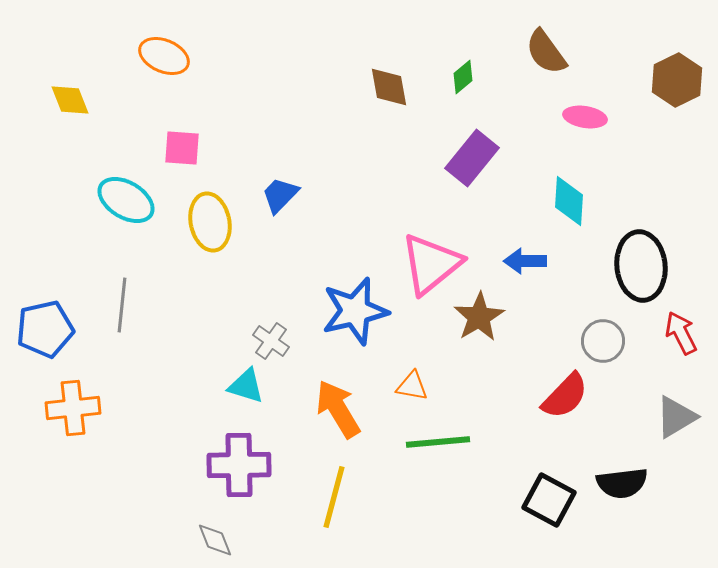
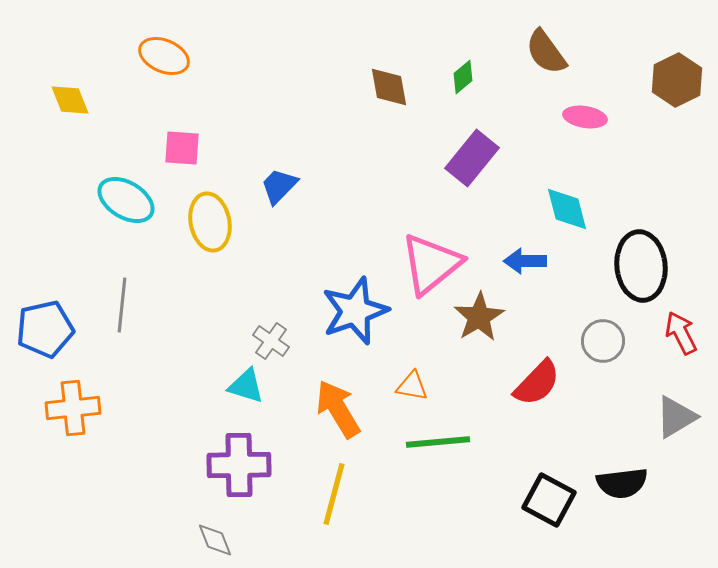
blue trapezoid: moved 1 px left, 9 px up
cyan diamond: moved 2 px left, 8 px down; rotated 18 degrees counterclockwise
blue star: rotated 6 degrees counterclockwise
red semicircle: moved 28 px left, 13 px up
yellow line: moved 3 px up
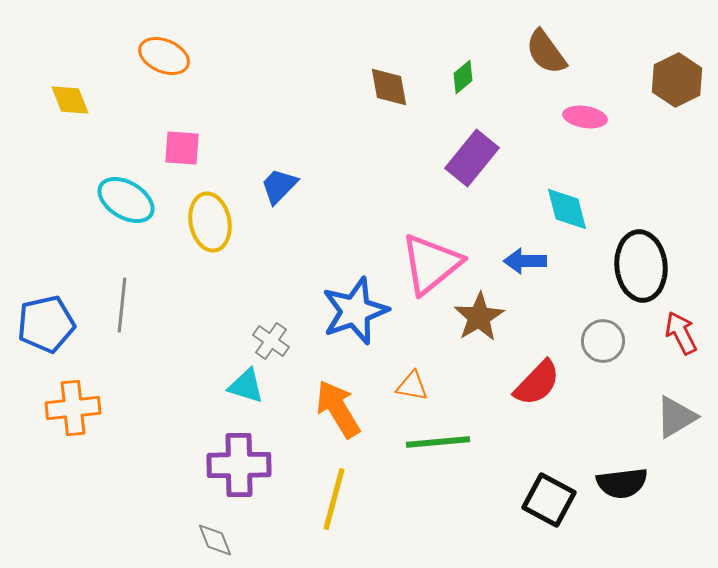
blue pentagon: moved 1 px right, 5 px up
yellow line: moved 5 px down
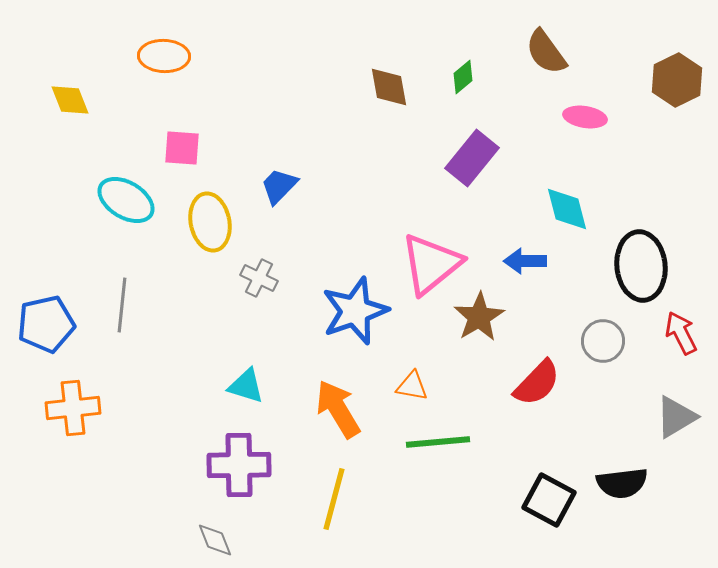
orange ellipse: rotated 21 degrees counterclockwise
gray cross: moved 12 px left, 63 px up; rotated 9 degrees counterclockwise
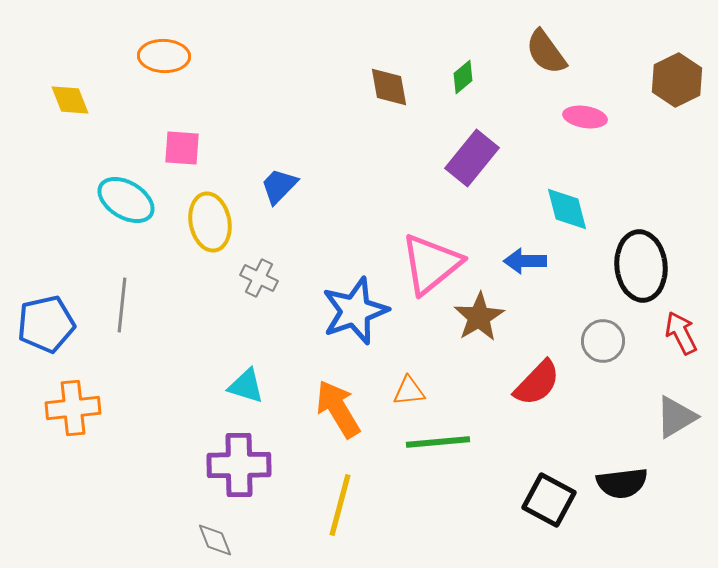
orange triangle: moved 3 px left, 5 px down; rotated 16 degrees counterclockwise
yellow line: moved 6 px right, 6 px down
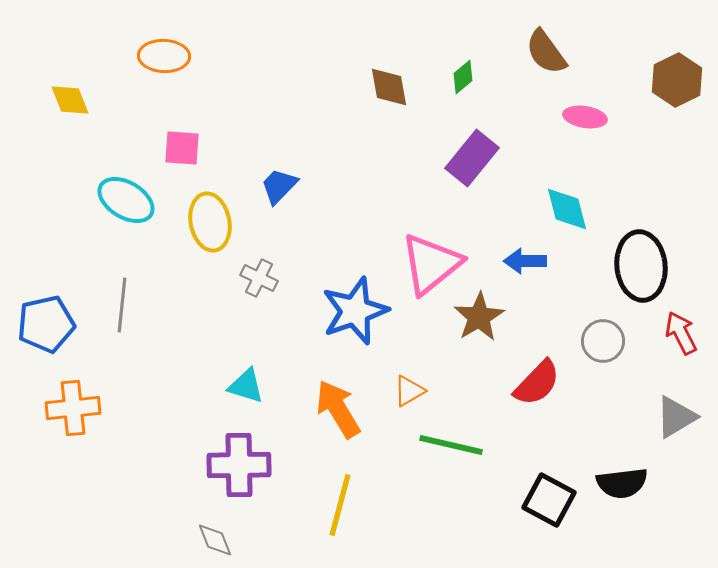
orange triangle: rotated 24 degrees counterclockwise
green line: moved 13 px right, 3 px down; rotated 18 degrees clockwise
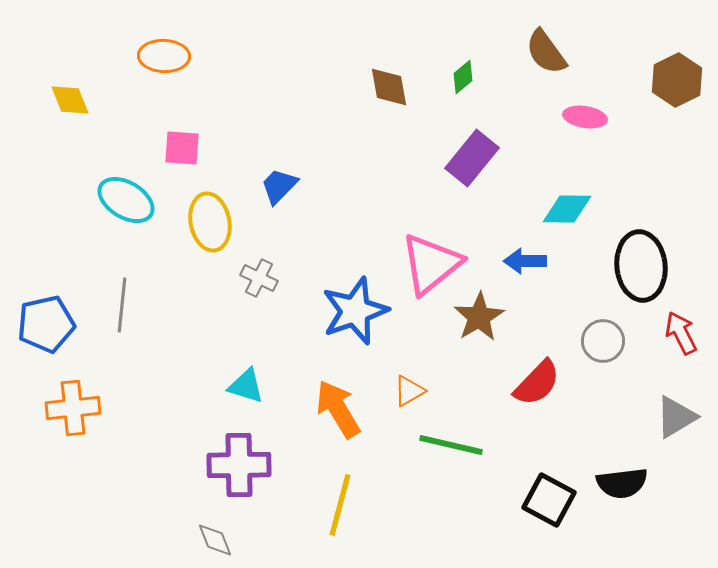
cyan diamond: rotated 75 degrees counterclockwise
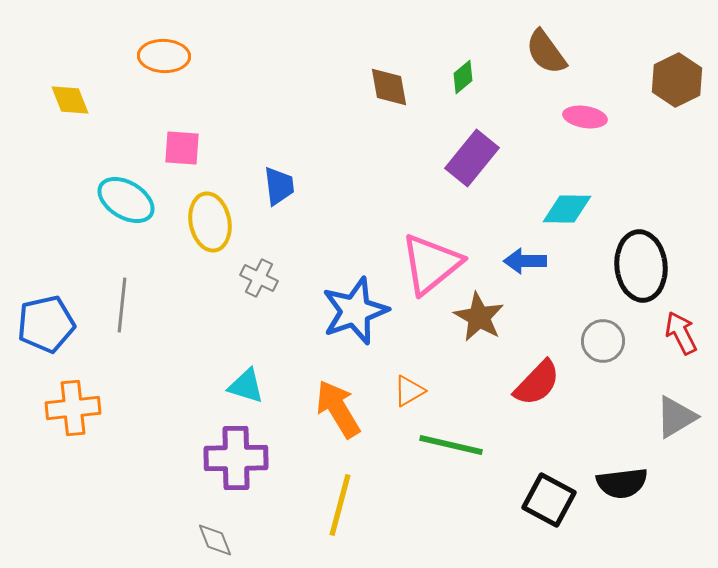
blue trapezoid: rotated 129 degrees clockwise
brown star: rotated 12 degrees counterclockwise
purple cross: moved 3 px left, 7 px up
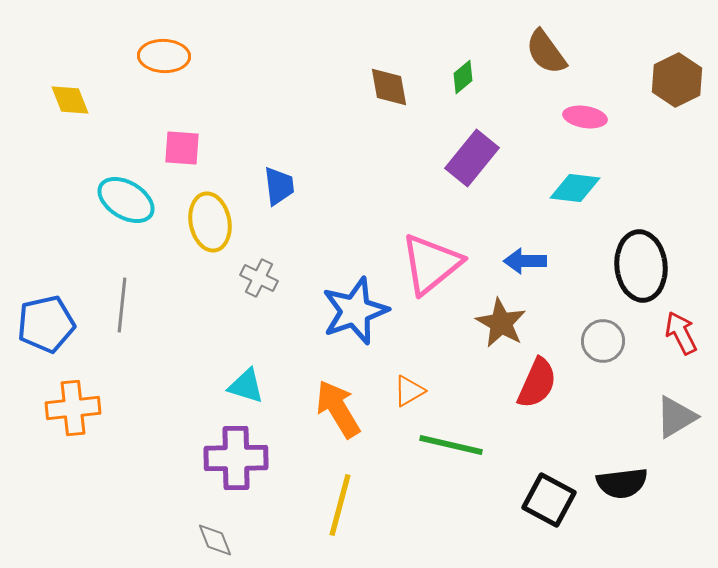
cyan diamond: moved 8 px right, 21 px up; rotated 6 degrees clockwise
brown star: moved 22 px right, 6 px down
red semicircle: rotated 20 degrees counterclockwise
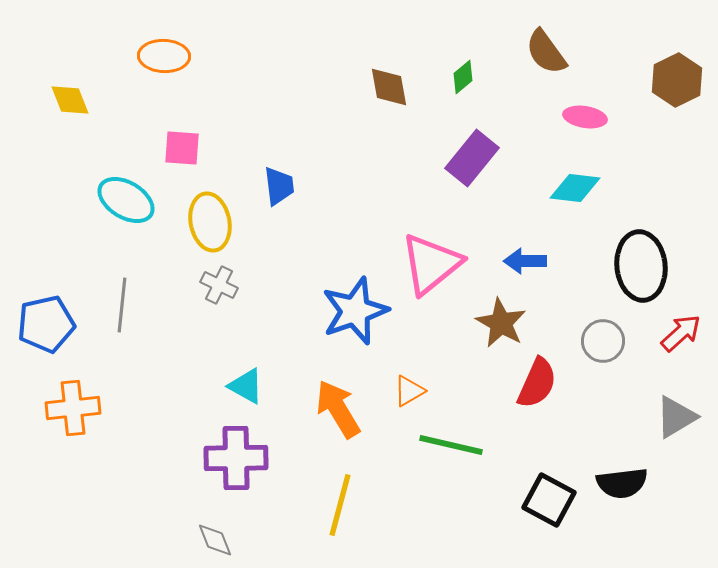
gray cross: moved 40 px left, 7 px down
red arrow: rotated 75 degrees clockwise
cyan triangle: rotated 12 degrees clockwise
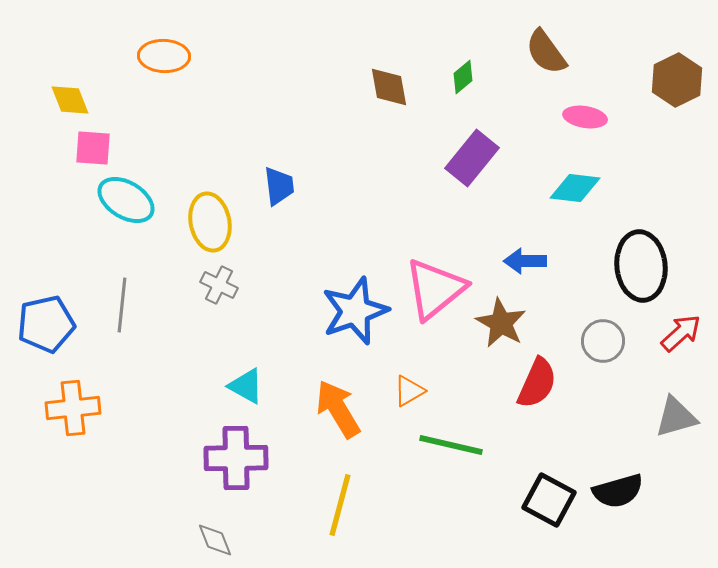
pink square: moved 89 px left
pink triangle: moved 4 px right, 25 px down
gray triangle: rotated 15 degrees clockwise
black semicircle: moved 4 px left, 8 px down; rotated 9 degrees counterclockwise
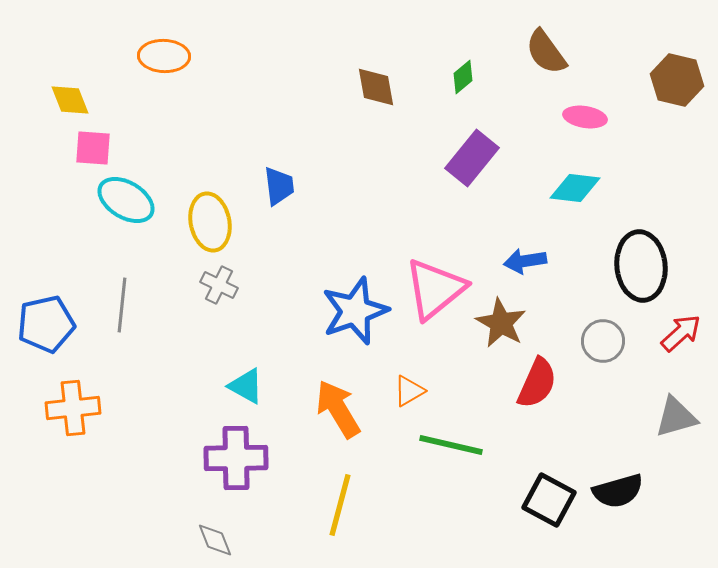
brown hexagon: rotated 21 degrees counterclockwise
brown diamond: moved 13 px left
blue arrow: rotated 9 degrees counterclockwise
